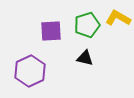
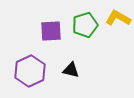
green pentagon: moved 2 px left
black triangle: moved 14 px left, 12 px down
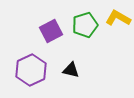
purple square: rotated 25 degrees counterclockwise
purple hexagon: moved 1 px right, 1 px up
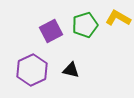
purple hexagon: moved 1 px right
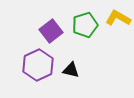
purple square: rotated 10 degrees counterclockwise
purple hexagon: moved 6 px right, 5 px up
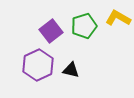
green pentagon: moved 1 px left, 1 px down
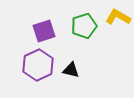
yellow L-shape: moved 1 px up
purple square: moved 7 px left; rotated 20 degrees clockwise
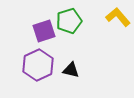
yellow L-shape: rotated 20 degrees clockwise
green pentagon: moved 15 px left, 5 px up
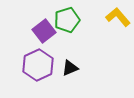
green pentagon: moved 2 px left, 1 px up
purple square: rotated 20 degrees counterclockwise
black triangle: moved 1 px left, 2 px up; rotated 36 degrees counterclockwise
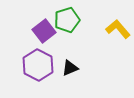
yellow L-shape: moved 12 px down
purple hexagon: rotated 8 degrees counterclockwise
